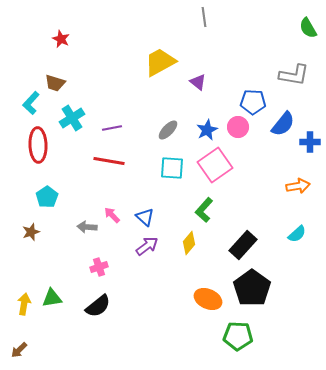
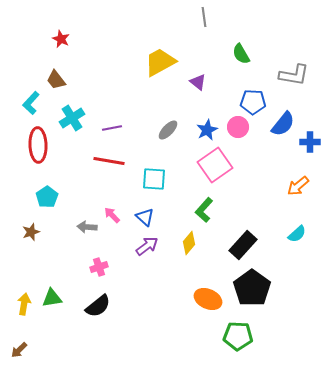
green semicircle: moved 67 px left, 26 px down
brown trapezoid: moved 1 px right, 3 px up; rotated 35 degrees clockwise
cyan square: moved 18 px left, 11 px down
orange arrow: rotated 150 degrees clockwise
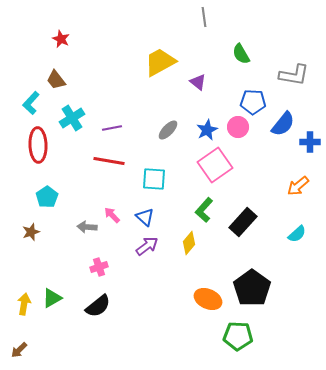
black rectangle: moved 23 px up
green triangle: rotated 20 degrees counterclockwise
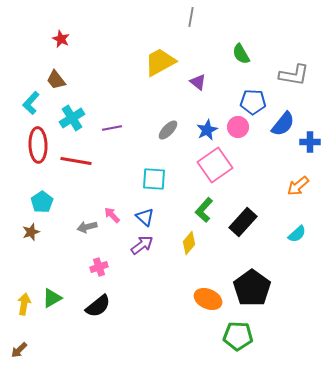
gray line: moved 13 px left; rotated 18 degrees clockwise
red line: moved 33 px left
cyan pentagon: moved 5 px left, 5 px down
gray arrow: rotated 18 degrees counterclockwise
purple arrow: moved 5 px left, 1 px up
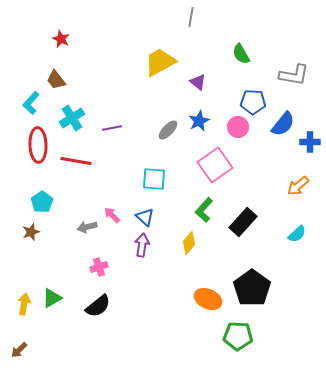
blue star: moved 8 px left, 9 px up
purple arrow: rotated 45 degrees counterclockwise
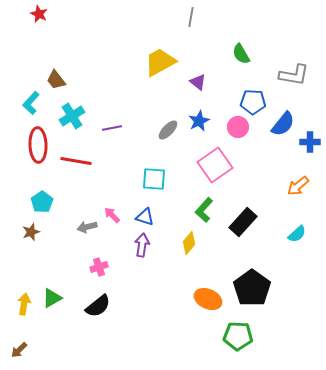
red star: moved 22 px left, 25 px up
cyan cross: moved 2 px up
blue triangle: rotated 24 degrees counterclockwise
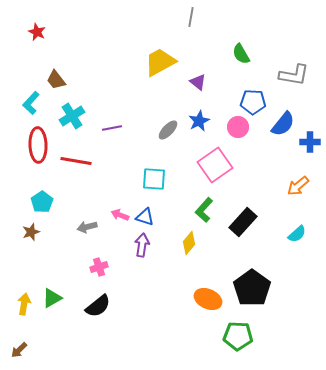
red star: moved 2 px left, 18 px down
pink arrow: moved 8 px right; rotated 24 degrees counterclockwise
